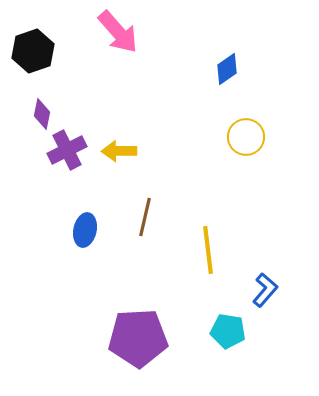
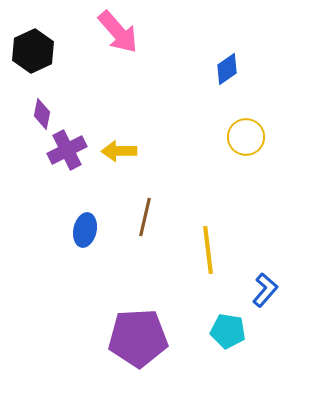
black hexagon: rotated 6 degrees counterclockwise
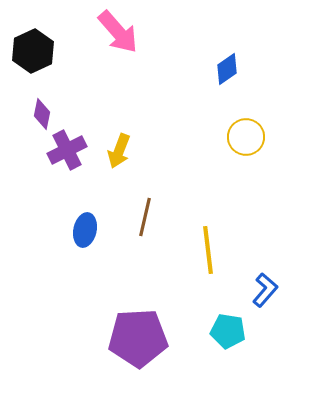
yellow arrow: rotated 68 degrees counterclockwise
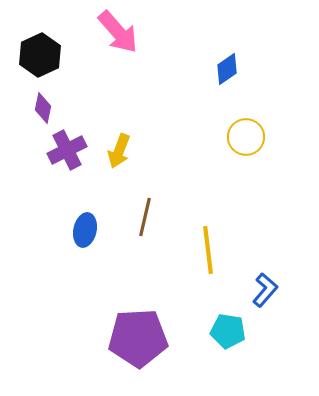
black hexagon: moved 7 px right, 4 px down
purple diamond: moved 1 px right, 6 px up
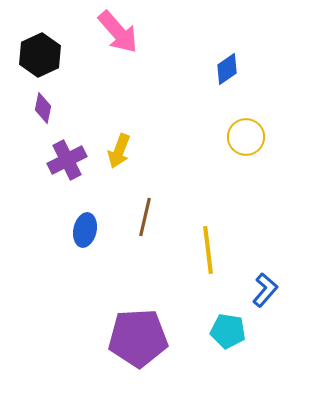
purple cross: moved 10 px down
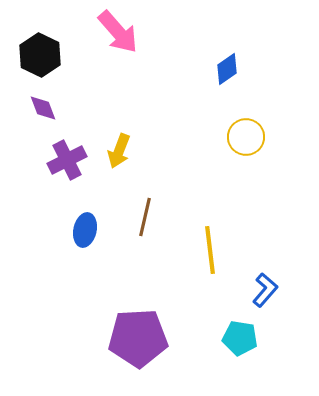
black hexagon: rotated 9 degrees counterclockwise
purple diamond: rotated 32 degrees counterclockwise
yellow line: moved 2 px right
cyan pentagon: moved 12 px right, 7 px down
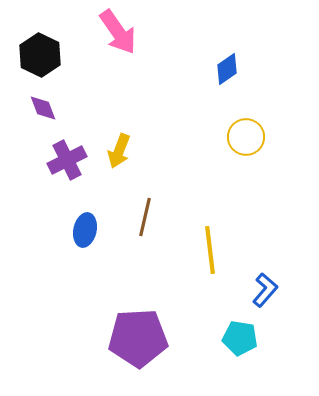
pink arrow: rotated 6 degrees clockwise
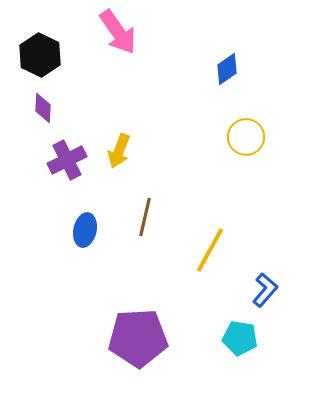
purple diamond: rotated 24 degrees clockwise
yellow line: rotated 36 degrees clockwise
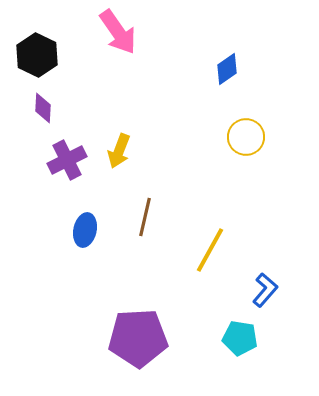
black hexagon: moved 3 px left
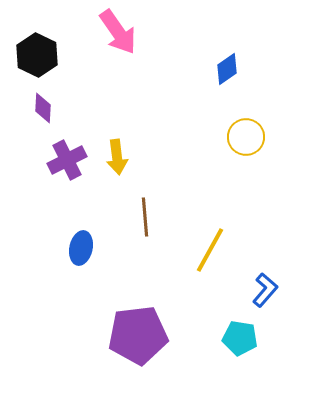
yellow arrow: moved 2 px left, 6 px down; rotated 28 degrees counterclockwise
brown line: rotated 18 degrees counterclockwise
blue ellipse: moved 4 px left, 18 px down
purple pentagon: moved 3 px up; rotated 4 degrees counterclockwise
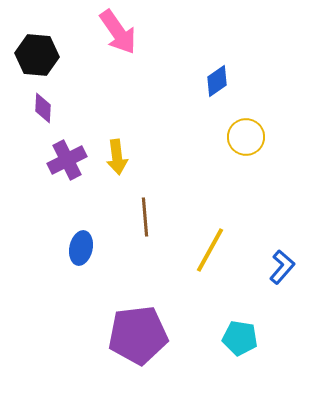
black hexagon: rotated 21 degrees counterclockwise
blue diamond: moved 10 px left, 12 px down
blue L-shape: moved 17 px right, 23 px up
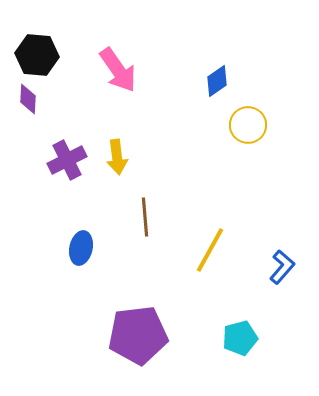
pink arrow: moved 38 px down
purple diamond: moved 15 px left, 9 px up
yellow circle: moved 2 px right, 12 px up
cyan pentagon: rotated 24 degrees counterclockwise
